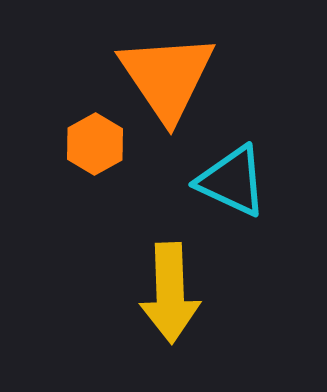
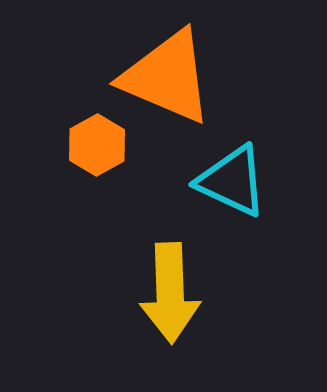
orange triangle: rotated 33 degrees counterclockwise
orange hexagon: moved 2 px right, 1 px down
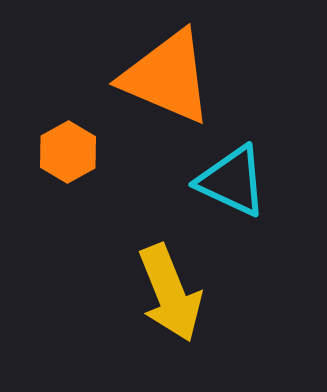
orange hexagon: moved 29 px left, 7 px down
yellow arrow: rotated 20 degrees counterclockwise
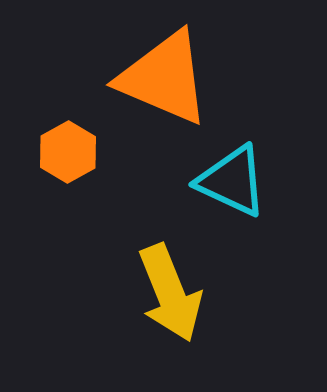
orange triangle: moved 3 px left, 1 px down
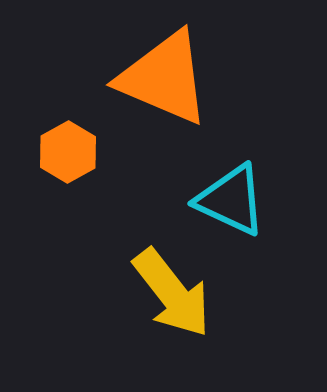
cyan triangle: moved 1 px left, 19 px down
yellow arrow: moved 2 px right; rotated 16 degrees counterclockwise
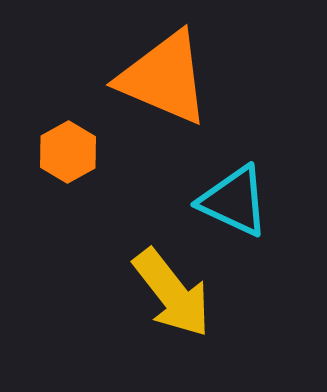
cyan triangle: moved 3 px right, 1 px down
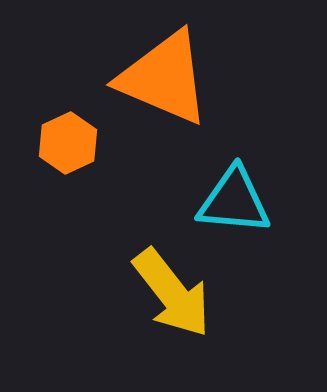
orange hexagon: moved 9 px up; rotated 4 degrees clockwise
cyan triangle: rotated 20 degrees counterclockwise
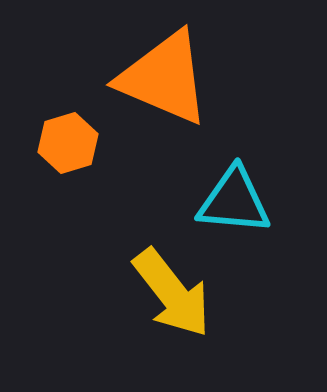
orange hexagon: rotated 8 degrees clockwise
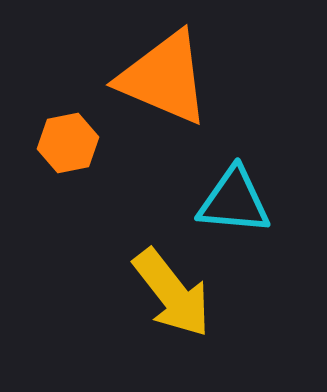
orange hexagon: rotated 6 degrees clockwise
